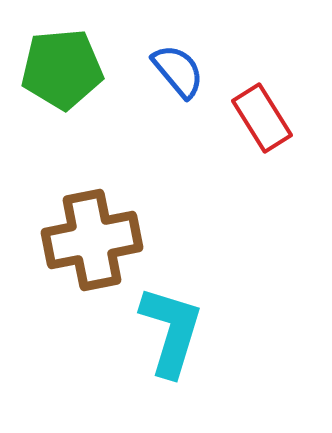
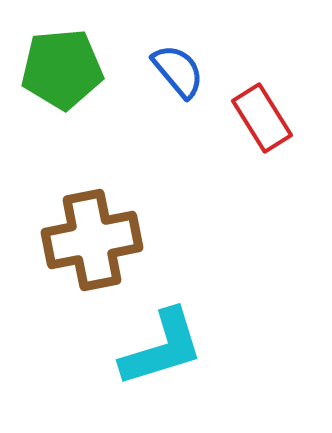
cyan L-shape: moved 9 px left, 17 px down; rotated 56 degrees clockwise
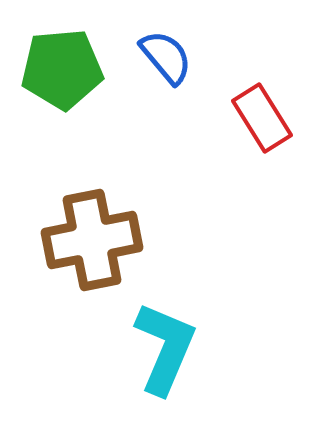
blue semicircle: moved 12 px left, 14 px up
cyan L-shape: moved 3 px right; rotated 50 degrees counterclockwise
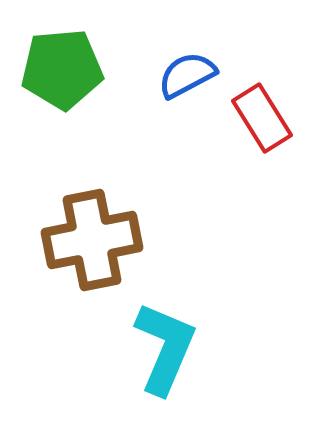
blue semicircle: moved 21 px right, 18 px down; rotated 78 degrees counterclockwise
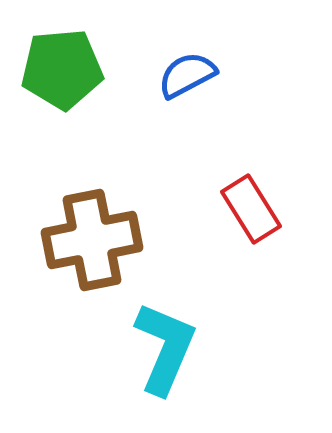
red rectangle: moved 11 px left, 91 px down
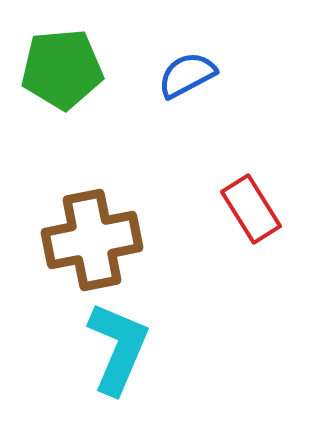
cyan L-shape: moved 47 px left
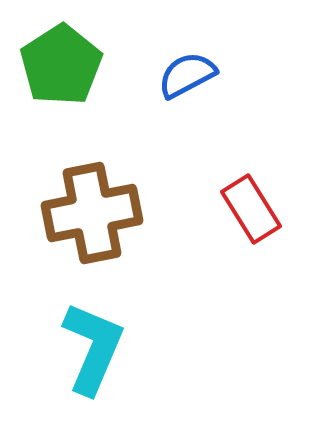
green pentagon: moved 1 px left, 4 px up; rotated 28 degrees counterclockwise
brown cross: moved 27 px up
cyan L-shape: moved 25 px left
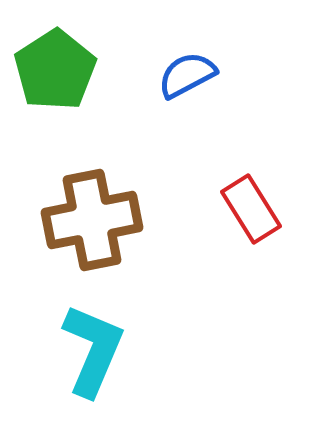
green pentagon: moved 6 px left, 5 px down
brown cross: moved 7 px down
cyan L-shape: moved 2 px down
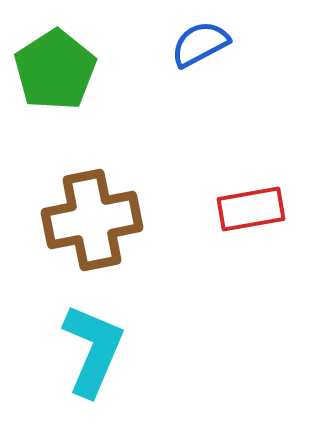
blue semicircle: moved 13 px right, 31 px up
red rectangle: rotated 68 degrees counterclockwise
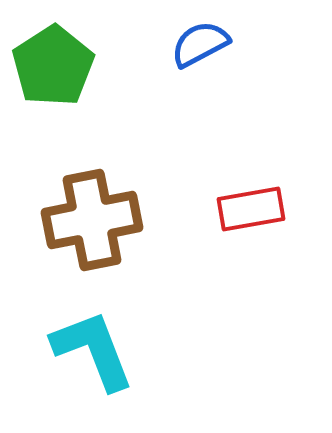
green pentagon: moved 2 px left, 4 px up
cyan L-shape: rotated 44 degrees counterclockwise
